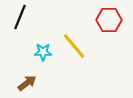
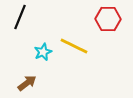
red hexagon: moved 1 px left, 1 px up
yellow line: rotated 24 degrees counterclockwise
cyan star: rotated 24 degrees counterclockwise
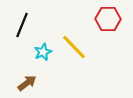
black line: moved 2 px right, 8 px down
yellow line: moved 1 px down; rotated 20 degrees clockwise
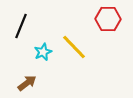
black line: moved 1 px left, 1 px down
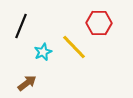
red hexagon: moved 9 px left, 4 px down
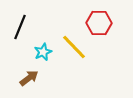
black line: moved 1 px left, 1 px down
brown arrow: moved 2 px right, 5 px up
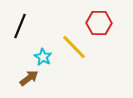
black line: moved 1 px up
cyan star: moved 5 px down; rotated 18 degrees counterclockwise
